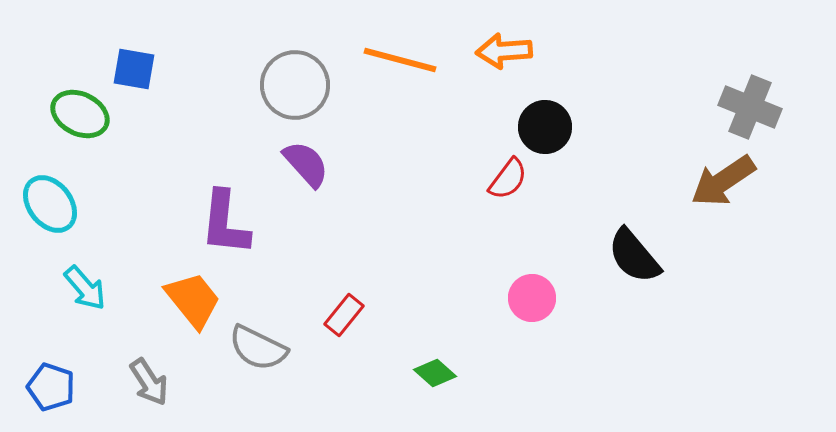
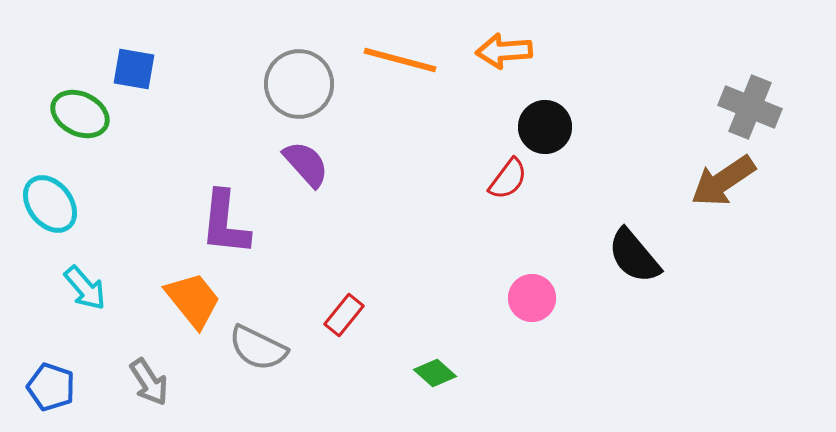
gray circle: moved 4 px right, 1 px up
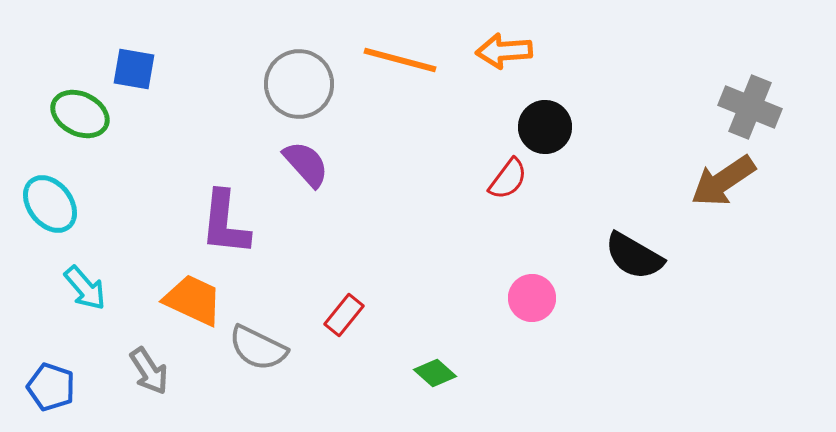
black semicircle: rotated 20 degrees counterclockwise
orange trapezoid: rotated 26 degrees counterclockwise
gray arrow: moved 11 px up
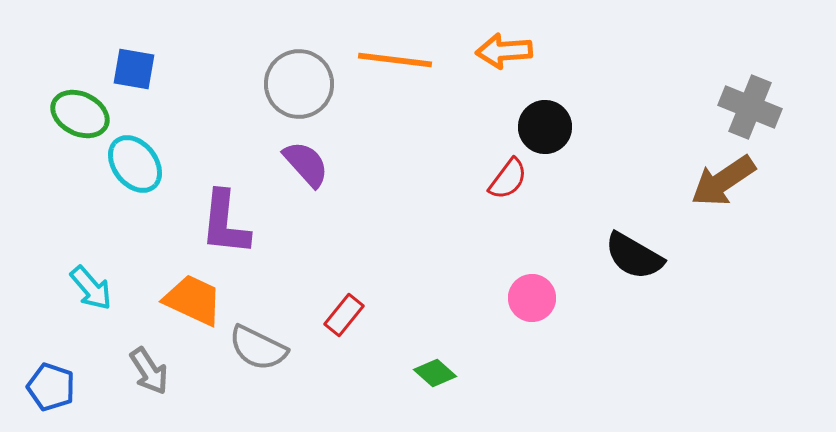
orange line: moved 5 px left; rotated 8 degrees counterclockwise
cyan ellipse: moved 85 px right, 40 px up
cyan arrow: moved 6 px right
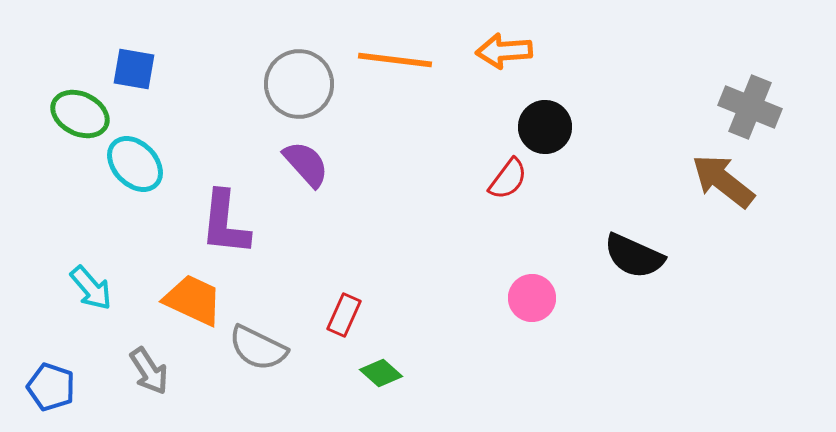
cyan ellipse: rotated 6 degrees counterclockwise
brown arrow: rotated 72 degrees clockwise
black semicircle: rotated 6 degrees counterclockwise
red rectangle: rotated 15 degrees counterclockwise
green diamond: moved 54 px left
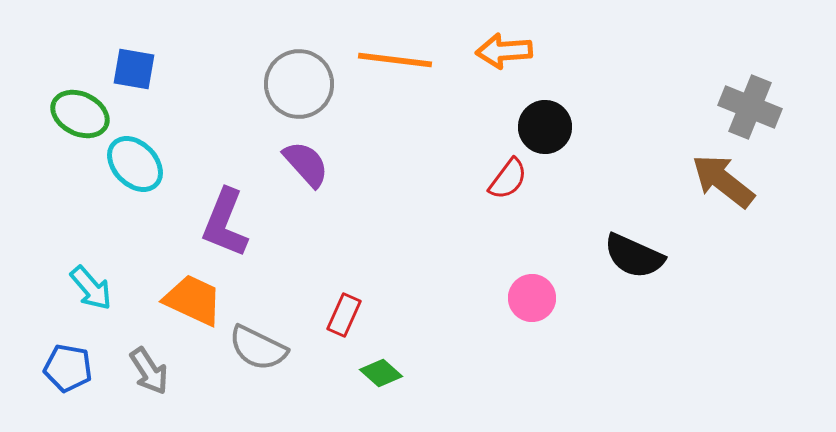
purple L-shape: rotated 16 degrees clockwise
blue pentagon: moved 17 px right, 19 px up; rotated 9 degrees counterclockwise
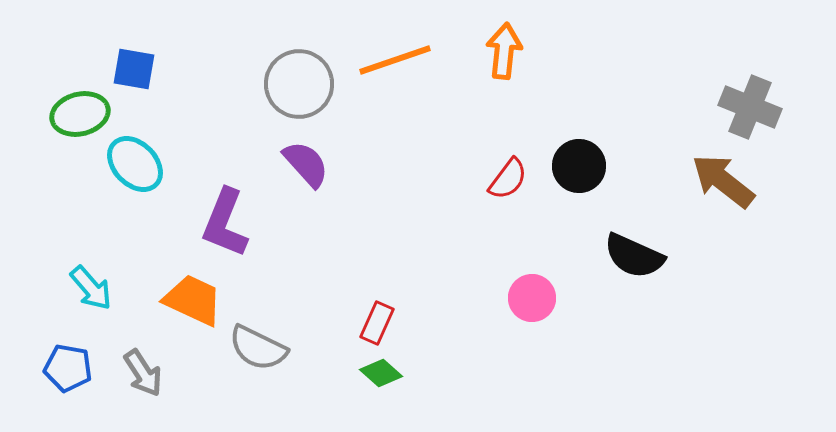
orange arrow: rotated 100 degrees clockwise
orange line: rotated 26 degrees counterclockwise
green ellipse: rotated 40 degrees counterclockwise
black circle: moved 34 px right, 39 px down
red rectangle: moved 33 px right, 8 px down
gray arrow: moved 6 px left, 2 px down
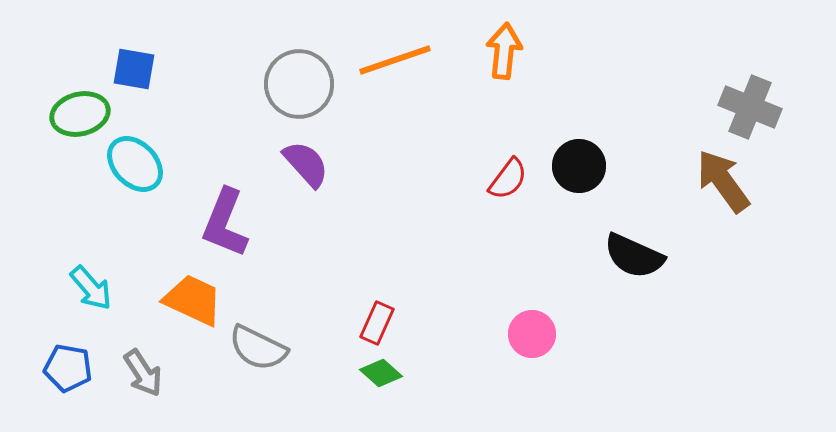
brown arrow: rotated 16 degrees clockwise
pink circle: moved 36 px down
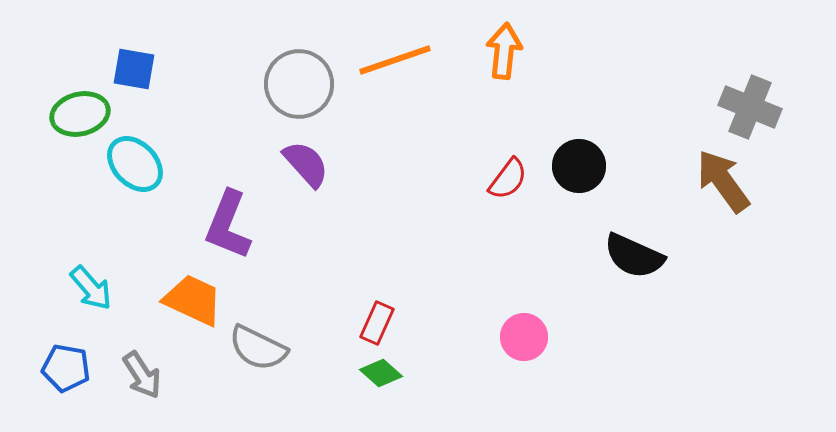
purple L-shape: moved 3 px right, 2 px down
pink circle: moved 8 px left, 3 px down
blue pentagon: moved 2 px left
gray arrow: moved 1 px left, 2 px down
